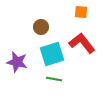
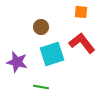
green line: moved 13 px left, 8 px down
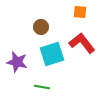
orange square: moved 1 px left
green line: moved 1 px right
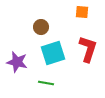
orange square: moved 2 px right
red L-shape: moved 6 px right, 6 px down; rotated 56 degrees clockwise
cyan square: moved 1 px right, 1 px up
green line: moved 4 px right, 4 px up
